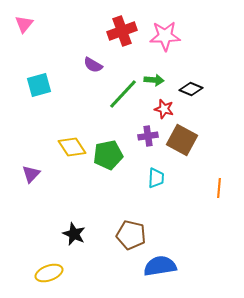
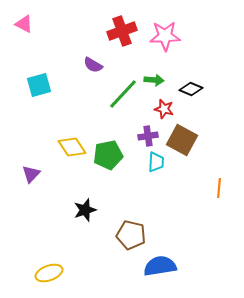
pink triangle: rotated 42 degrees counterclockwise
cyan trapezoid: moved 16 px up
black star: moved 11 px right, 24 px up; rotated 30 degrees clockwise
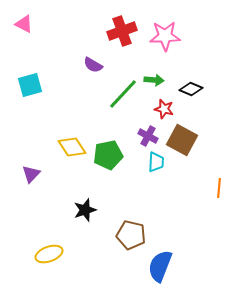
cyan square: moved 9 px left
purple cross: rotated 36 degrees clockwise
blue semicircle: rotated 60 degrees counterclockwise
yellow ellipse: moved 19 px up
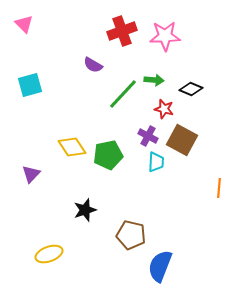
pink triangle: rotated 18 degrees clockwise
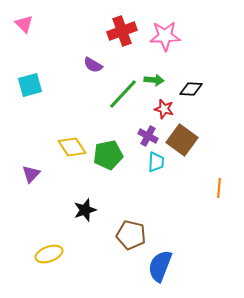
black diamond: rotated 20 degrees counterclockwise
brown square: rotated 8 degrees clockwise
